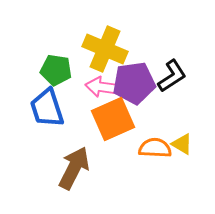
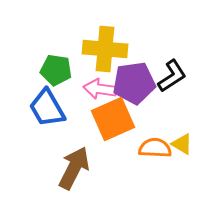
yellow cross: rotated 18 degrees counterclockwise
pink arrow: moved 2 px left, 2 px down
blue trapezoid: rotated 12 degrees counterclockwise
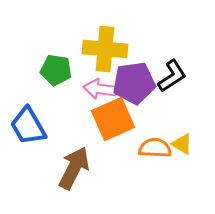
blue trapezoid: moved 19 px left, 18 px down
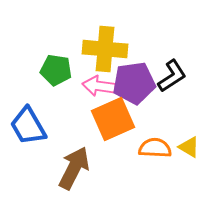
pink arrow: moved 1 px left, 3 px up
yellow triangle: moved 7 px right, 3 px down
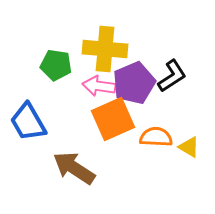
green pentagon: moved 5 px up
purple pentagon: rotated 15 degrees counterclockwise
blue trapezoid: moved 4 px up
orange semicircle: moved 1 px right, 11 px up
brown arrow: rotated 84 degrees counterclockwise
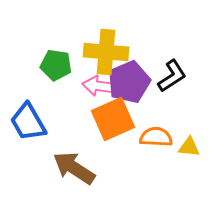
yellow cross: moved 1 px right, 3 px down
purple pentagon: moved 5 px left, 1 px up
yellow triangle: rotated 25 degrees counterclockwise
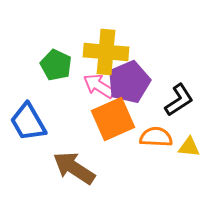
green pentagon: rotated 16 degrees clockwise
black L-shape: moved 7 px right, 24 px down
pink arrow: rotated 24 degrees clockwise
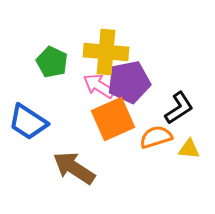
green pentagon: moved 4 px left, 3 px up
purple pentagon: rotated 12 degrees clockwise
black L-shape: moved 8 px down
blue trapezoid: rotated 27 degrees counterclockwise
orange semicircle: rotated 20 degrees counterclockwise
yellow triangle: moved 2 px down
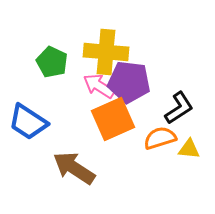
purple pentagon: rotated 18 degrees clockwise
orange semicircle: moved 4 px right, 1 px down
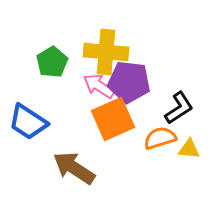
green pentagon: rotated 16 degrees clockwise
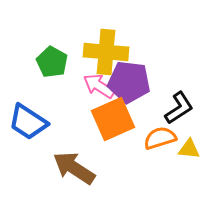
green pentagon: rotated 12 degrees counterclockwise
